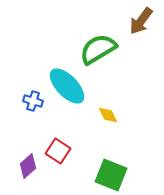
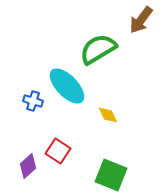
brown arrow: moved 1 px up
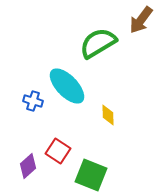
green semicircle: moved 6 px up
yellow diamond: rotated 25 degrees clockwise
green square: moved 20 px left
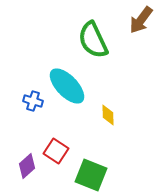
green semicircle: moved 5 px left, 3 px up; rotated 84 degrees counterclockwise
red square: moved 2 px left
purple diamond: moved 1 px left
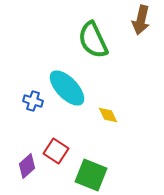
brown arrow: rotated 24 degrees counterclockwise
cyan ellipse: moved 2 px down
yellow diamond: rotated 25 degrees counterclockwise
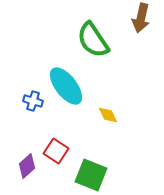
brown arrow: moved 2 px up
green semicircle: rotated 9 degrees counterclockwise
cyan ellipse: moved 1 px left, 2 px up; rotated 6 degrees clockwise
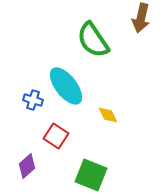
blue cross: moved 1 px up
red square: moved 15 px up
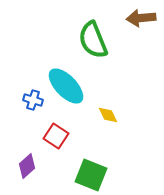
brown arrow: rotated 72 degrees clockwise
green semicircle: rotated 12 degrees clockwise
cyan ellipse: rotated 6 degrees counterclockwise
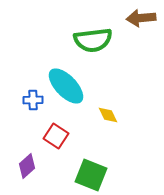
green semicircle: rotated 75 degrees counterclockwise
blue cross: rotated 18 degrees counterclockwise
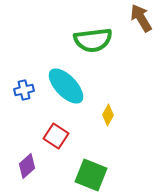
brown arrow: rotated 64 degrees clockwise
blue cross: moved 9 px left, 10 px up; rotated 12 degrees counterclockwise
yellow diamond: rotated 55 degrees clockwise
